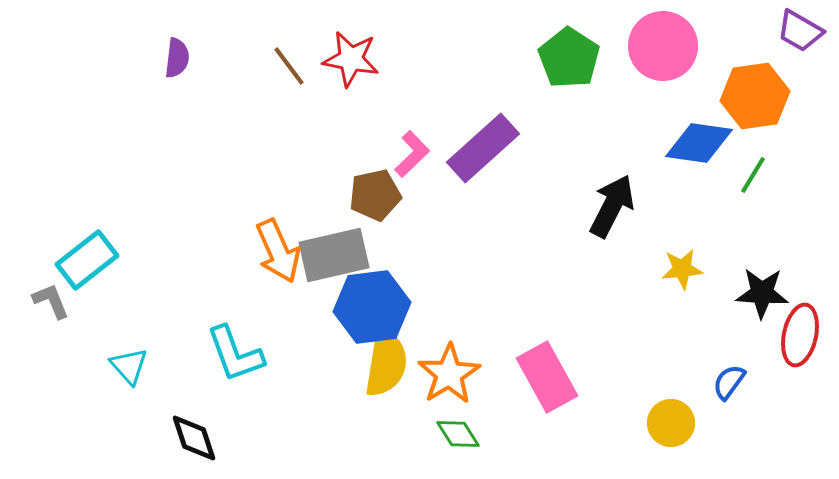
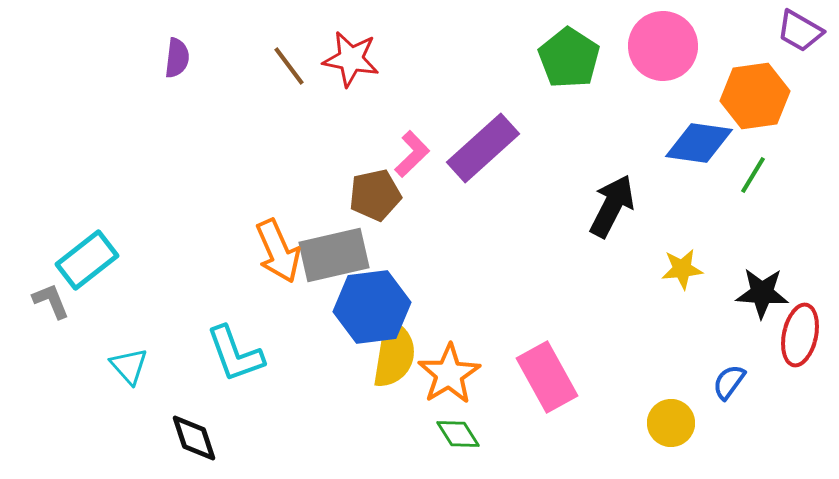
yellow semicircle: moved 8 px right, 9 px up
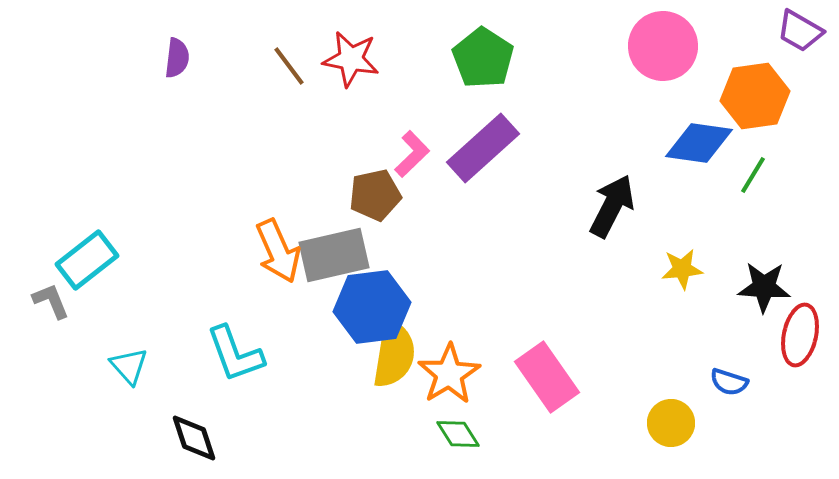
green pentagon: moved 86 px left
black star: moved 2 px right, 6 px up
pink rectangle: rotated 6 degrees counterclockwise
blue semicircle: rotated 108 degrees counterclockwise
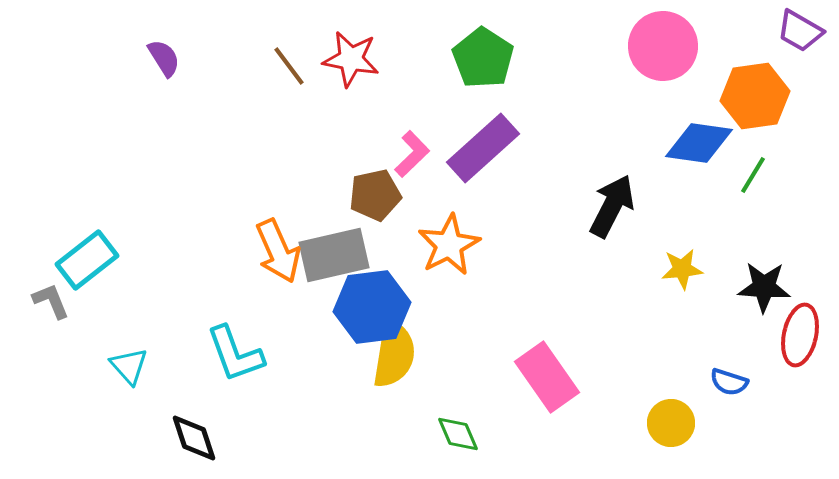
purple semicircle: moved 13 px left; rotated 39 degrees counterclockwise
orange star: moved 129 px up; rotated 4 degrees clockwise
green diamond: rotated 9 degrees clockwise
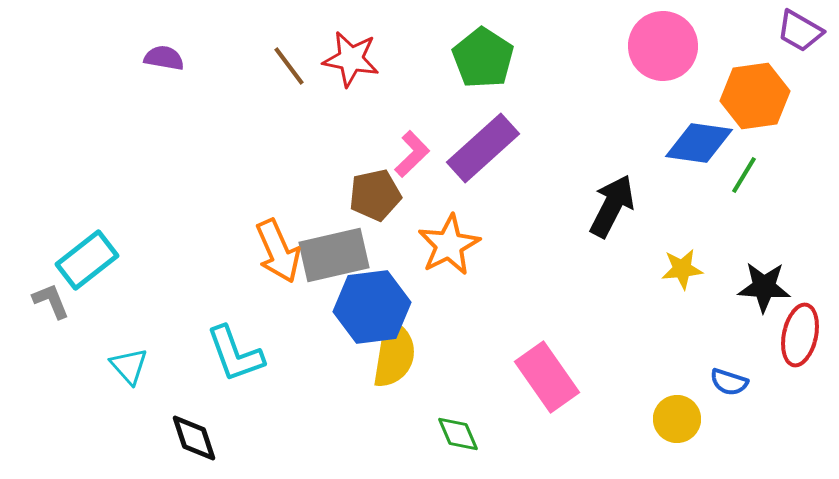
purple semicircle: rotated 48 degrees counterclockwise
green line: moved 9 px left
yellow circle: moved 6 px right, 4 px up
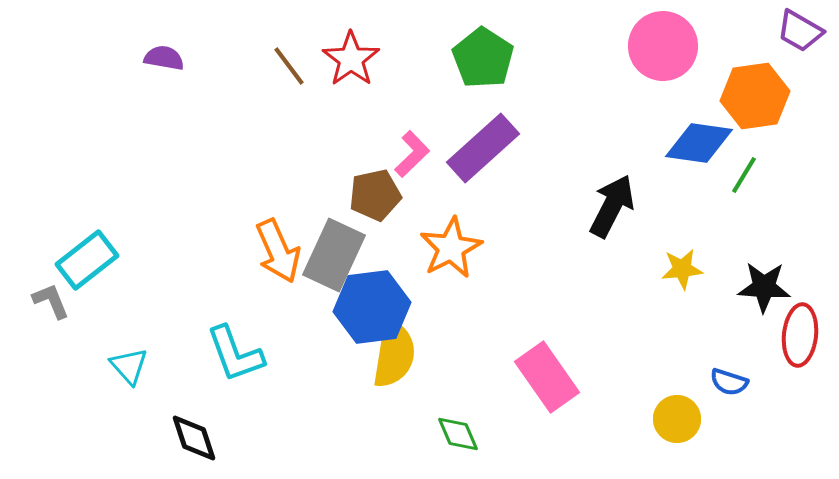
red star: rotated 26 degrees clockwise
orange star: moved 2 px right, 3 px down
gray rectangle: rotated 52 degrees counterclockwise
red ellipse: rotated 6 degrees counterclockwise
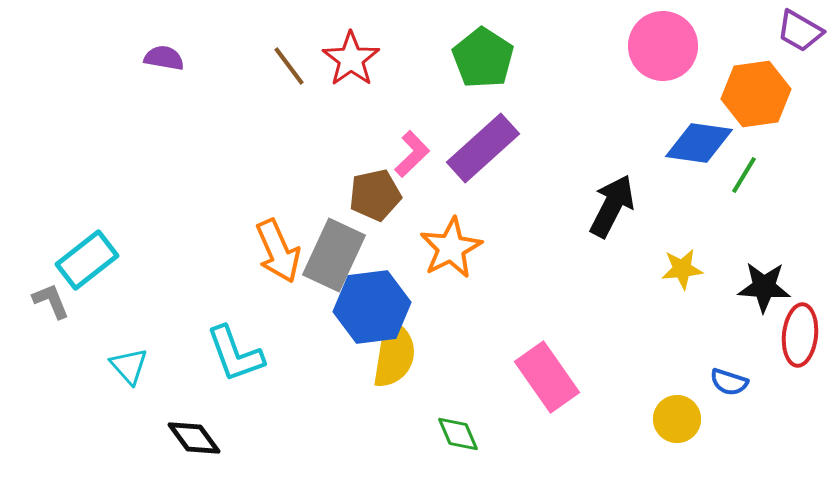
orange hexagon: moved 1 px right, 2 px up
black diamond: rotated 18 degrees counterclockwise
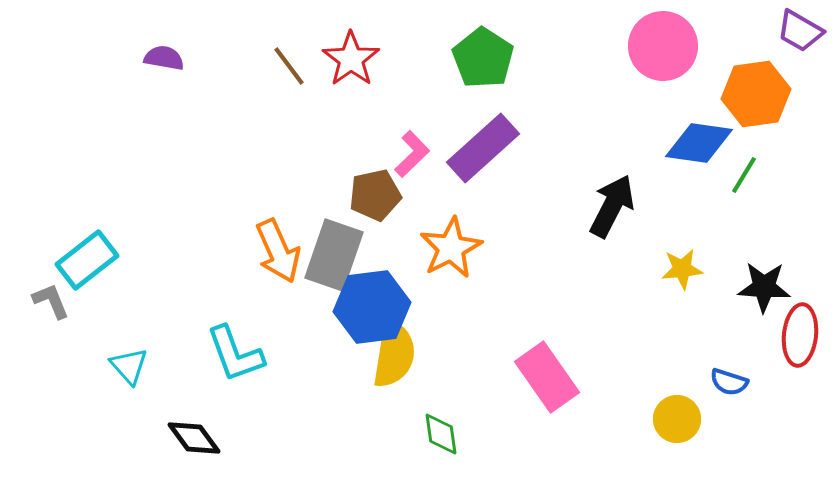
gray rectangle: rotated 6 degrees counterclockwise
green diamond: moved 17 px left; rotated 15 degrees clockwise
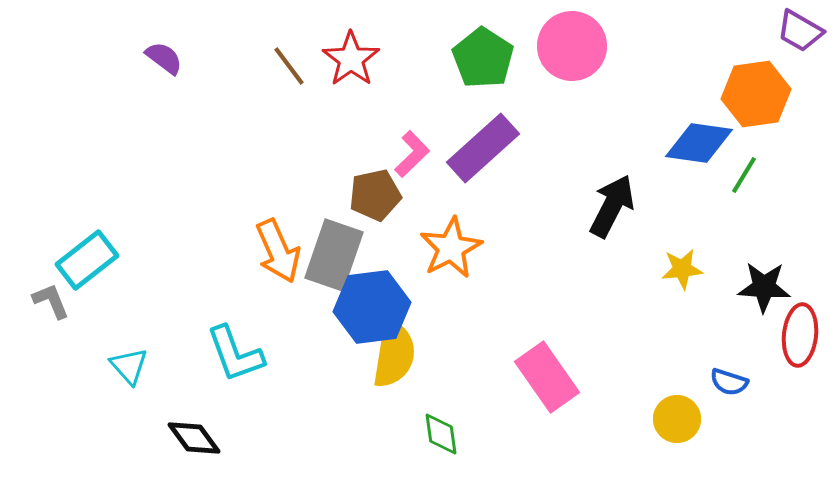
pink circle: moved 91 px left
purple semicircle: rotated 27 degrees clockwise
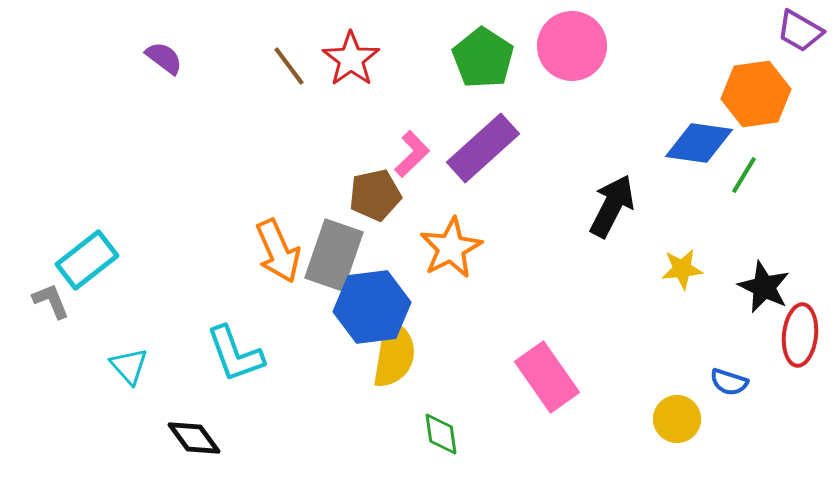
black star: rotated 22 degrees clockwise
